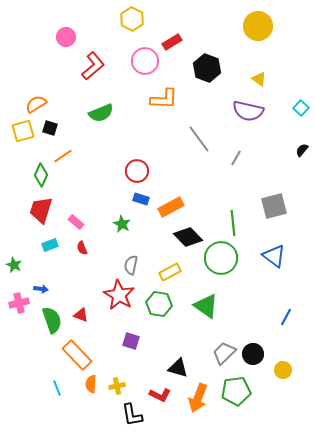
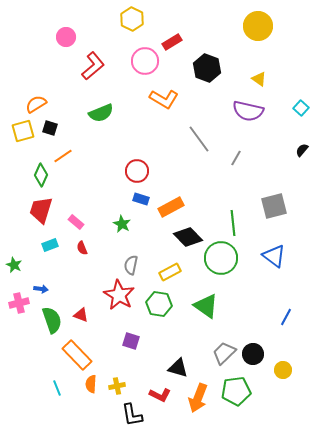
orange L-shape at (164, 99): rotated 28 degrees clockwise
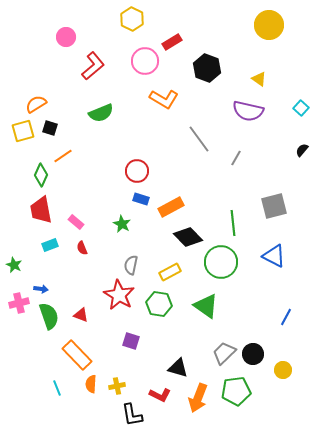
yellow circle at (258, 26): moved 11 px right, 1 px up
red trapezoid at (41, 210): rotated 28 degrees counterclockwise
blue triangle at (274, 256): rotated 10 degrees counterclockwise
green circle at (221, 258): moved 4 px down
green semicircle at (52, 320): moved 3 px left, 4 px up
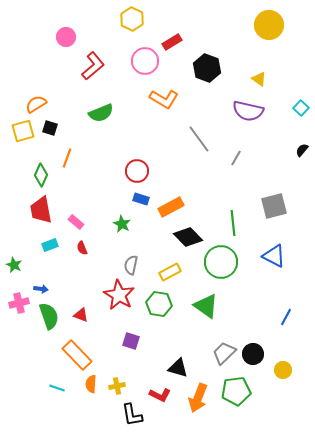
orange line at (63, 156): moved 4 px right, 2 px down; rotated 36 degrees counterclockwise
cyan line at (57, 388): rotated 49 degrees counterclockwise
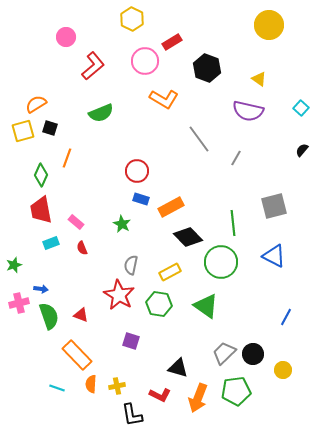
cyan rectangle at (50, 245): moved 1 px right, 2 px up
green star at (14, 265): rotated 28 degrees clockwise
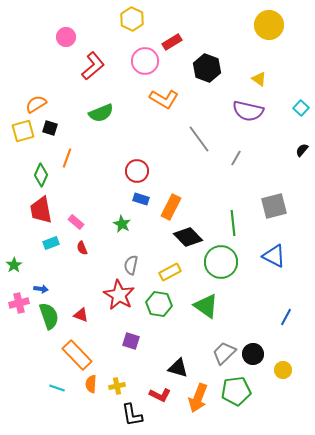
orange rectangle at (171, 207): rotated 35 degrees counterclockwise
green star at (14, 265): rotated 14 degrees counterclockwise
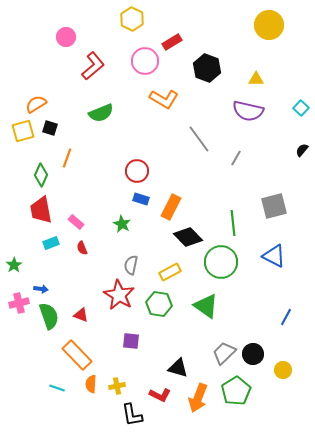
yellow triangle at (259, 79): moved 3 px left; rotated 35 degrees counterclockwise
purple square at (131, 341): rotated 12 degrees counterclockwise
green pentagon at (236, 391): rotated 24 degrees counterclockwise
